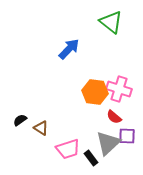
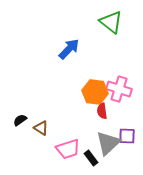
red semicircle: moved 12 px left, 6 px up; rotated 42 degrees clockwise
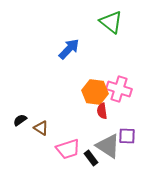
gray triangle: moved 3 px down; rotated 44 degrees counterclockwise
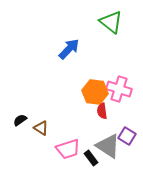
purple square: rotated 30 degrees clockwise
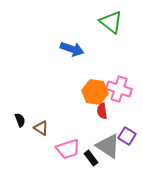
blue arrow: moved 3 px right; rotated 65 degrees clockwise
black semicircle: rotated 104 degrees clockwise
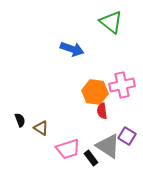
pink cross: moved 3 px right, 4 px up; rotated 30 degrees counterclockwise
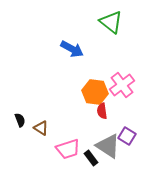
blue arrow: rotated 10 degrees clockwise
pink cross: rotated 25 degrees counterclockwise
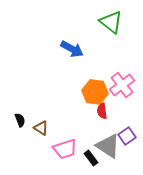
purple square: rotated 24 degrees clockwise
pink trapezoid: moved 3 px left
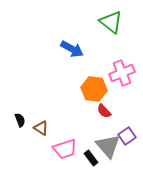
pink cross: moved 12 px up; rotated 15 degrees clockwise
orange hexagon: moved 1 px left, 3 px up
red semicircle: moved 2 px right; rotated 35 degrees counterclockwise
gray triangle: rotated 16 degrees clockwise
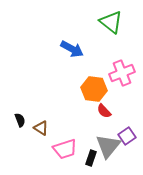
gray triangle: rotated 20 degrees clockwise
black rectangle: rotated 56 degrees clockwise
